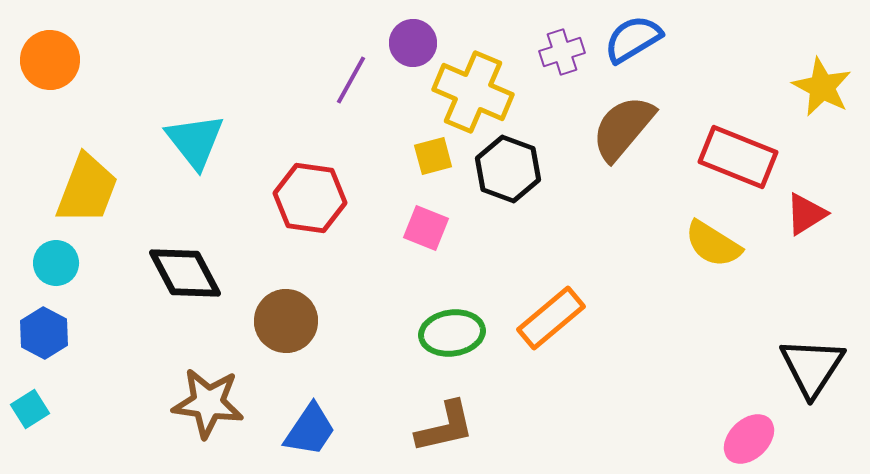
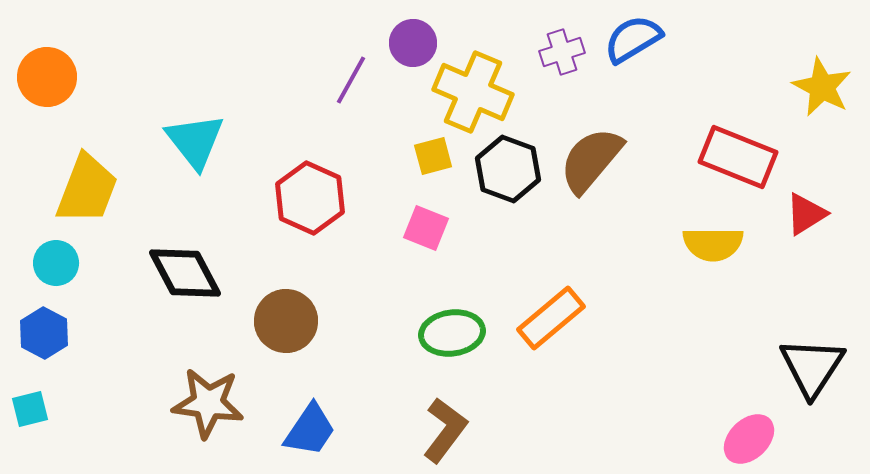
orange circle: moved 3 px left, 17 px down
brown semicircle: moved 32 px left, 32 px down
red hexagon: rotated 16 degrees clockwise
yellow semicircle: rotated 32 degrees counterclockwise
cyan square: rotated 18 degrees clockwise
brown L-shape: moved 3 px down; rotated 40 degrees counterclockwise
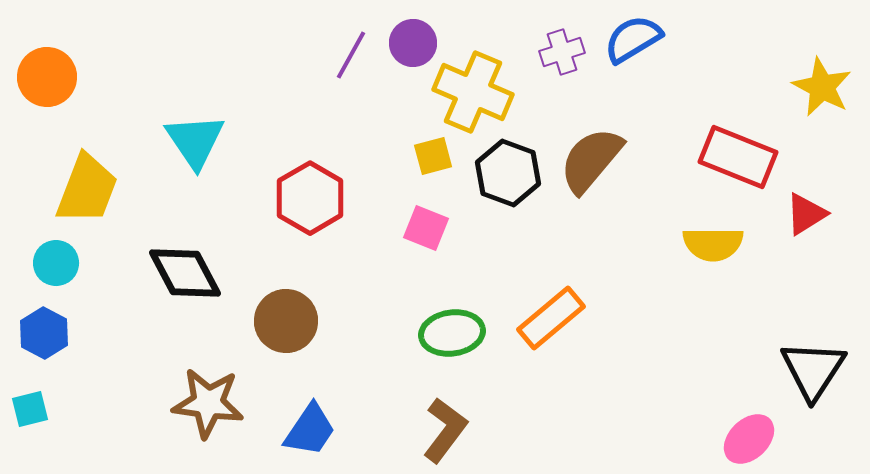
purple line: moved 25 px up
cyan triangle: rotated 4 degrees clockwise
black hexagon: moved 4 px down
red hexagon: rotated 6 degrees clockwise
black triangle: moved 1 px right, 3 px down
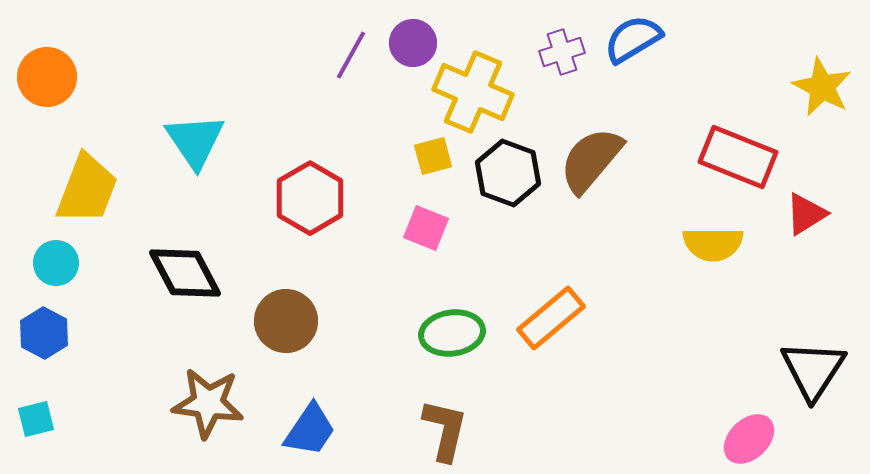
cyan square: moved 6 px right, 10 px down
brown L-shape: rotated 24 degrees counterclockwise
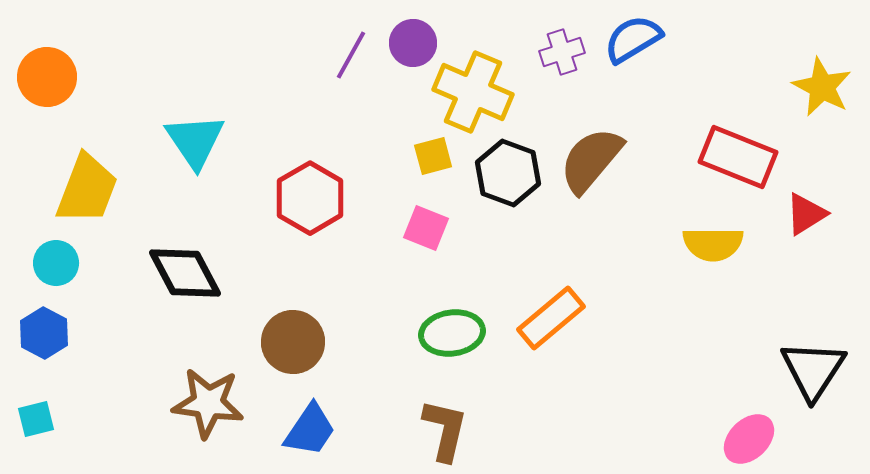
brown circle: moved 7 px right, 21 px down
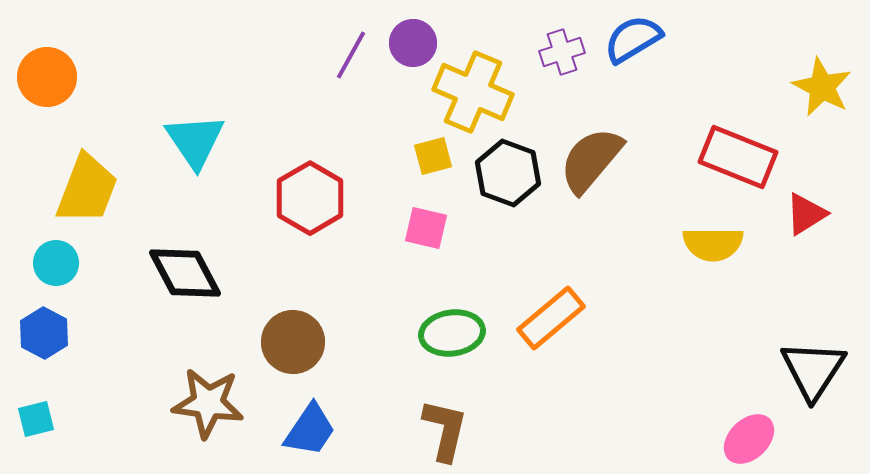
pink square: rotated 9 degrees counterclockwise
